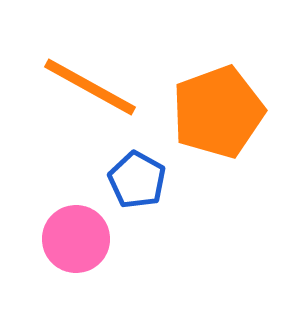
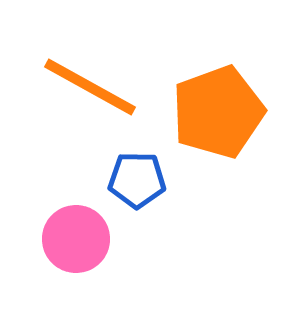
blue pentagon: rotated 28 degrees counterclockwise
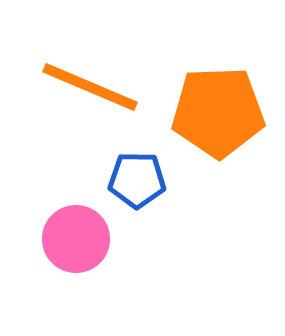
orange line: rotated 6 degrees counterclockwise
orange pentagon: rotated 18 degrees clockwise
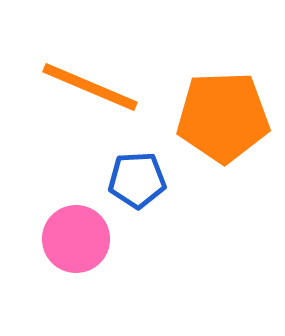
orange pentagon: moved 5 px right, 5 px down
blue pentagon: rotated 4 degrees counterclockwise
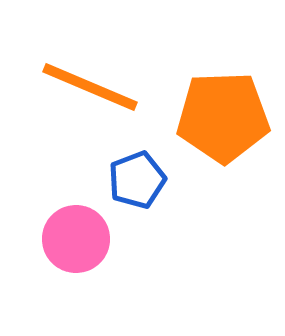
blue pentagon: rotated 18 degrees counterclockwise
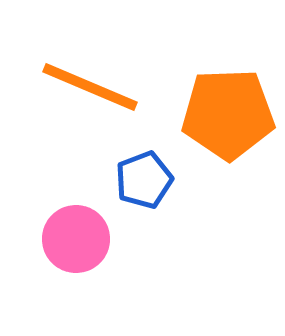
orange pentagon: moved 5 px right, 3 px up
blue pentagon: moved 7 px right
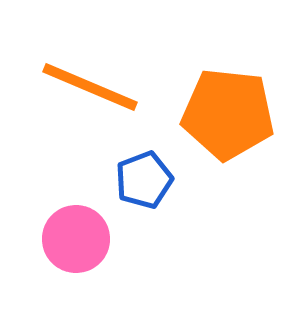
orange pentagon: rotated 8 degrees clockwise
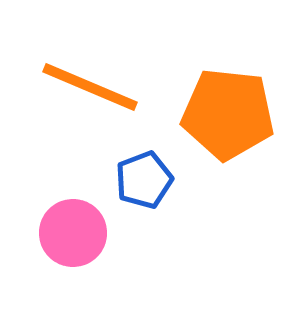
pink circle: moved 3 px left, 6 px up
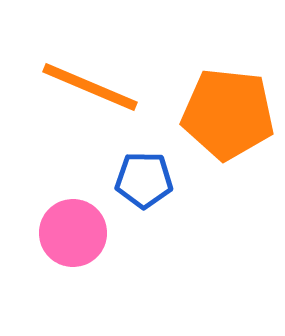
blue pentagon: rotated 22 degrees clockwise
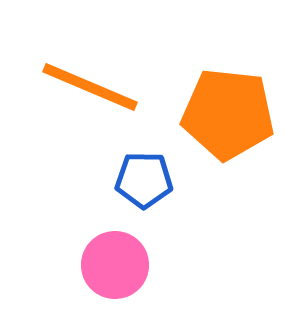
pink circle: moved 42 px right, 32 px down
